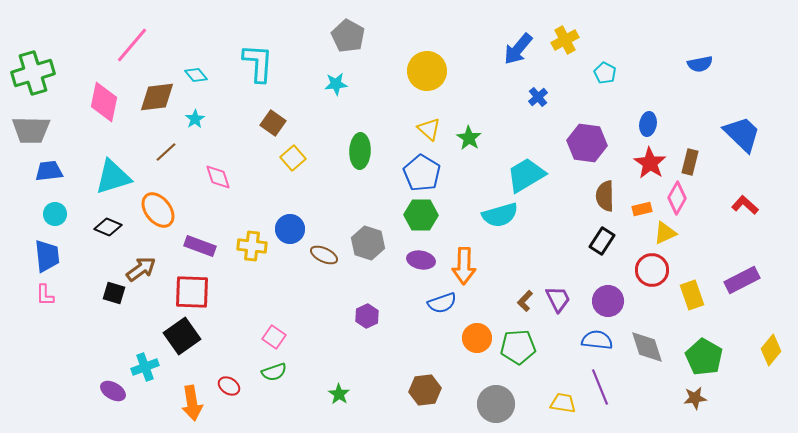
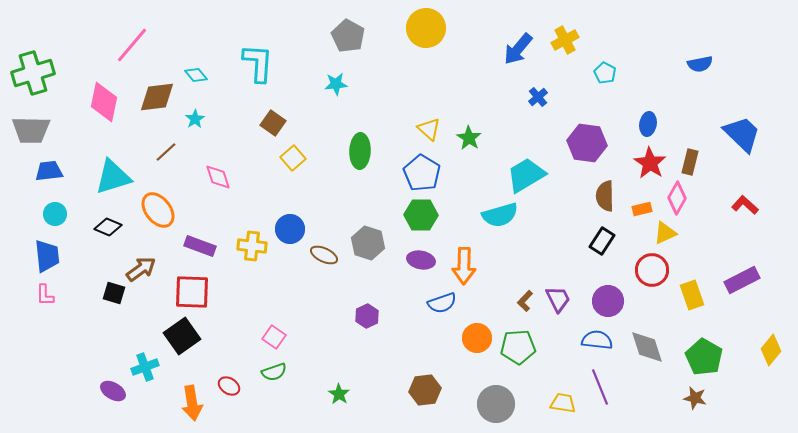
yellow circle at (427, 71): moved 1 px left, 43 px up
brown star at (695, 398): rotated 20 degrees clockwise
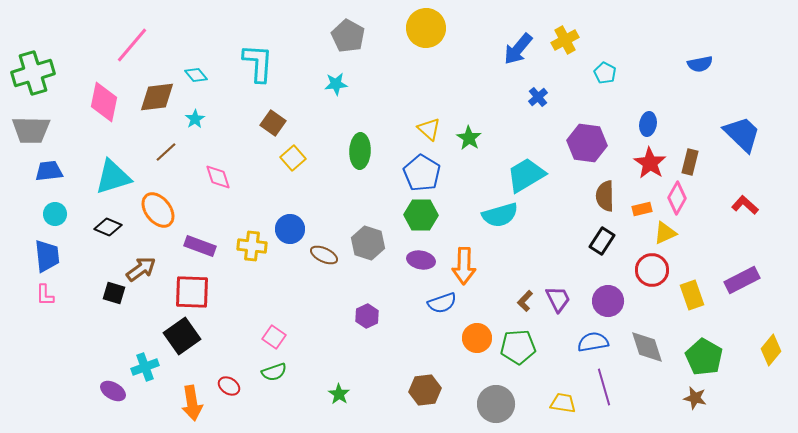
blue semicircle at (597, 340): moved 4 px left, 2 px down; rotated 16 degrees counterclockwise
purple line at (600, 387): moved 4 px right; rotated 6 degrees clockwise
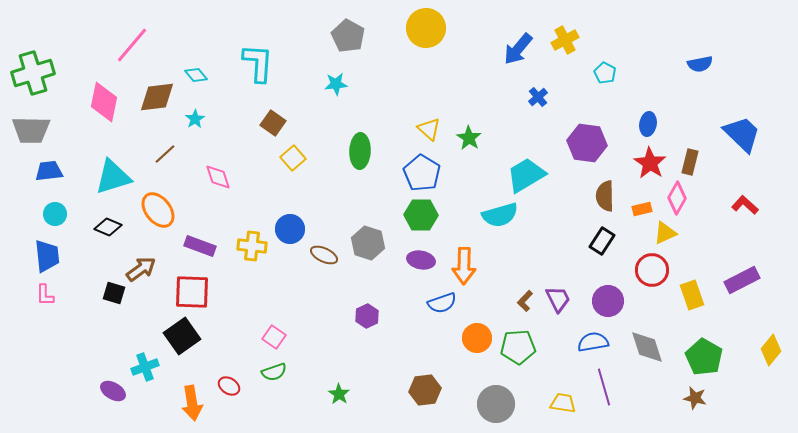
brown line at (166, 152): moved 1 px left, 2 px down
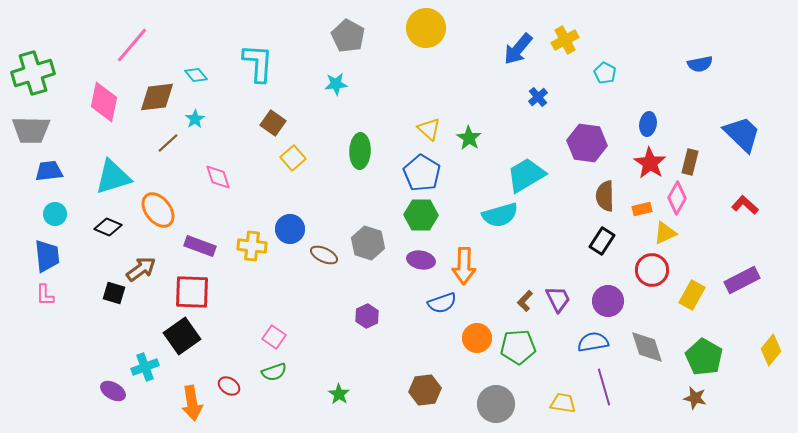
brown line at (165, 154): moved 3 px right, 11 px up
yellow rectangle at (692, 295): rotated 48 degrees clockwise
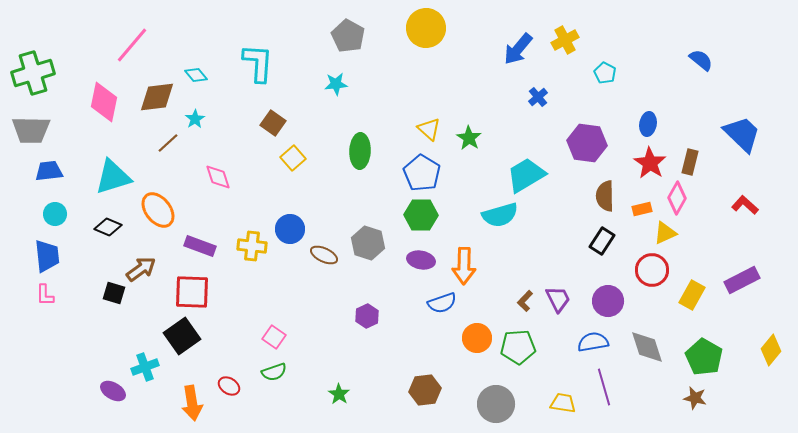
blue semicircle at (700, 64): moved 1 px right, 4 px up; rotated 130 degrees counterclockwise
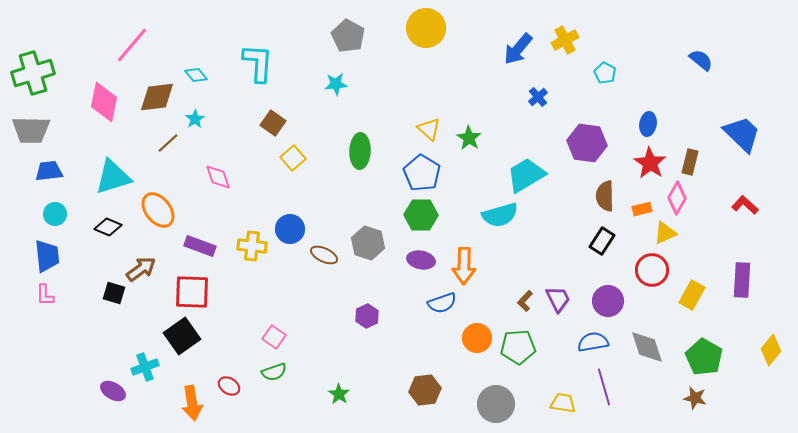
purple rectangle at (742, 280): rotated 60 degrees counterclockwise
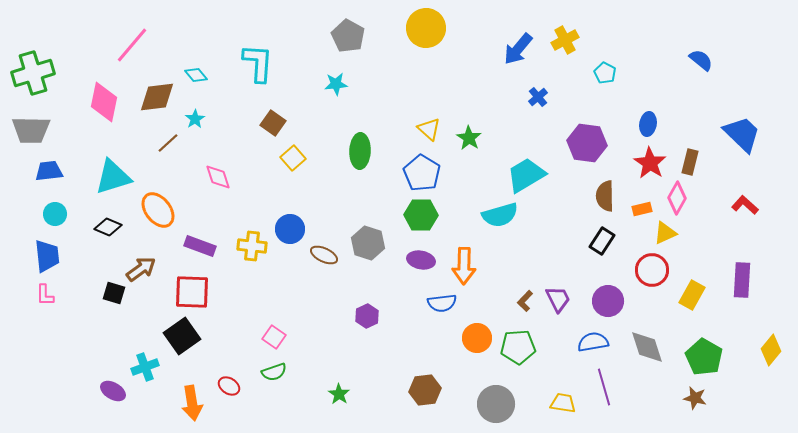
blue semicircle at (442, 303): rotated 12 degrees clockwise
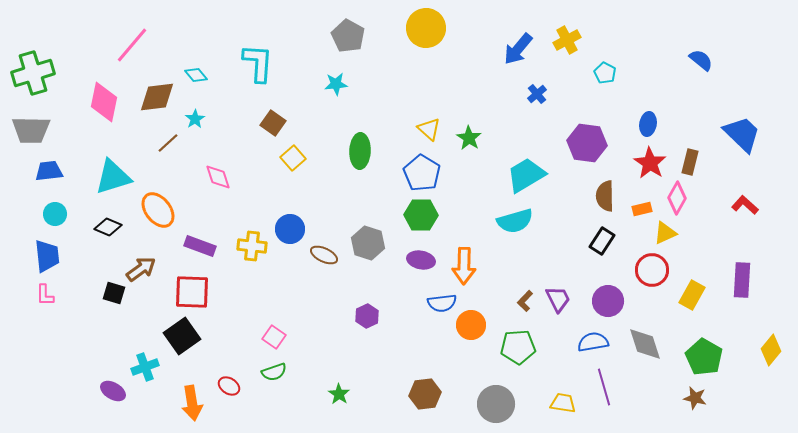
yellow cross at (565, 40): moved 2 px right
blue cross at (538, 97): moved 1 px left, 3 px up
cyan semicircle at (500, 215): moved 15 px right, 6 px down
orange circle at (477, 338): moved 6 px left, 13 px up
gray diamond at (647, 347): moved 2 px left, 3 px up
brown hexagon at (425, 390): moved 4 px down
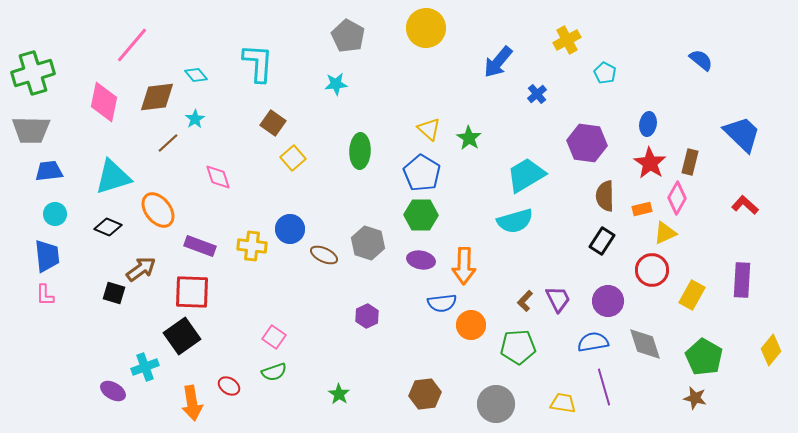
blue arrow at (518, 49): moved 20 px left, 13 px down
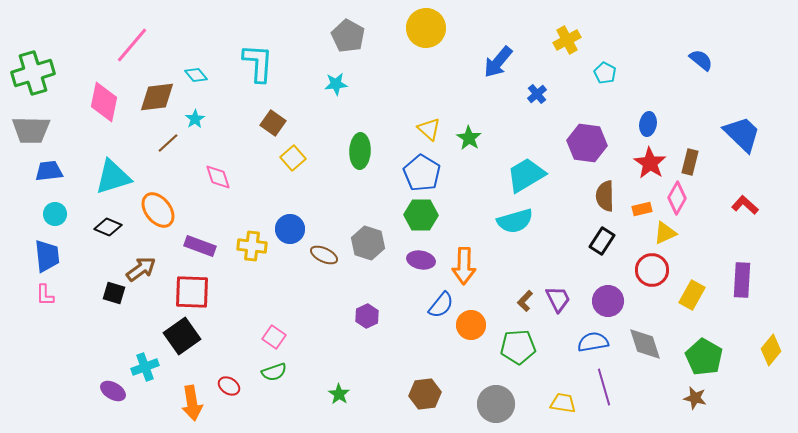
blue semicircle at (442, 303): moved 1 px left, 2 px down; rotated 44 degrees counterclockwise
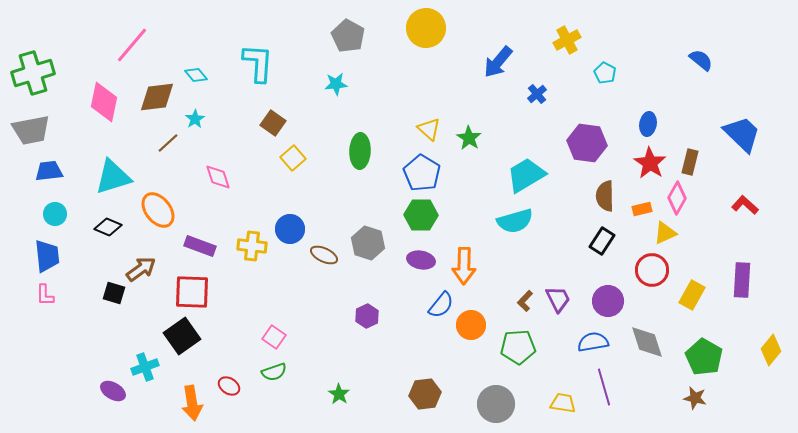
gray trapezoid at (31, 130): rotated 12 degrees counterclockwise
gray diamond at (645, 344): moved 2 px right, 2 px up
